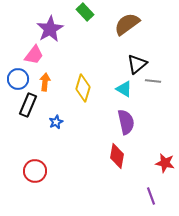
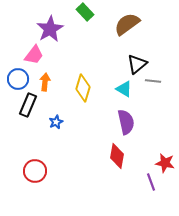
purple line: moved 14 px up
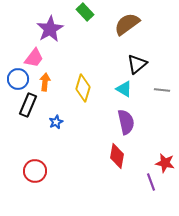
pink trapezoid: moved 3 px down
gray line: moved 9 px right, 9 px down
